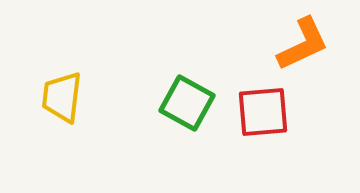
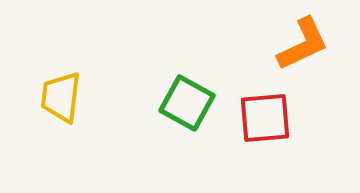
yellow trapezoid: moved 1 px left
red square: moved 2 px right, 6 px down
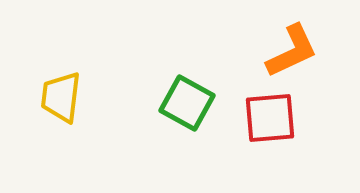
orange L-shape: moved 11 px left, 7 px down
red square: moved 5 px right
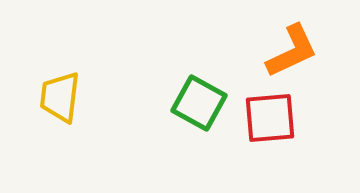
yellow trapezoid: moved 1 px left
green square: moved 12 px right
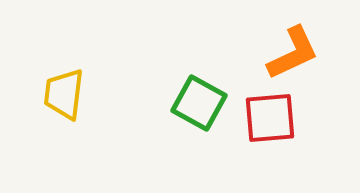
orange L-shape: moved 1 px right, 2 px down
yellow trapezoid: moved 4 px right, 3 px up
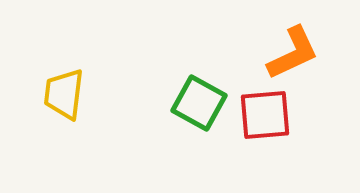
red square: moved 5 px left, 3 px up
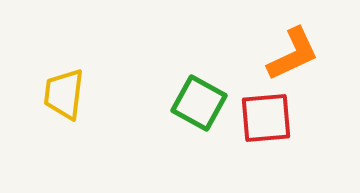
orange L-shape: moved 1 px down
red square: moved 1 px right, 3 px down
